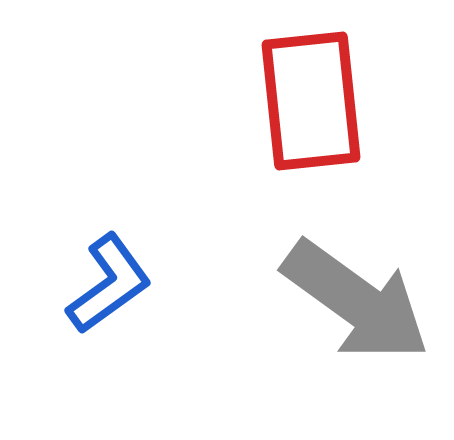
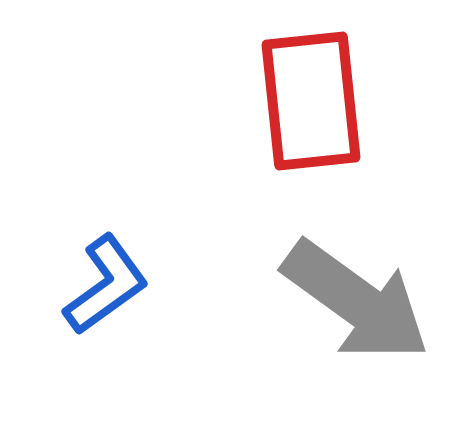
blue L-shape: moved 3 px left, 1 px down
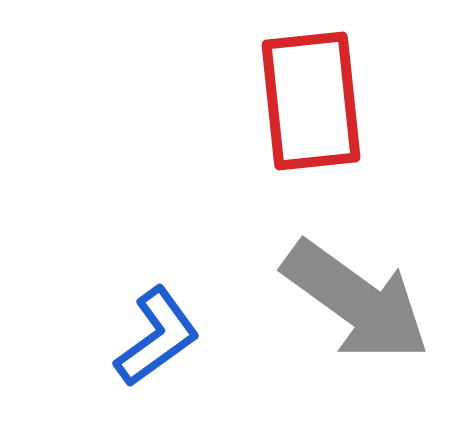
blue L-shape: moved 51 px right, 52 px down
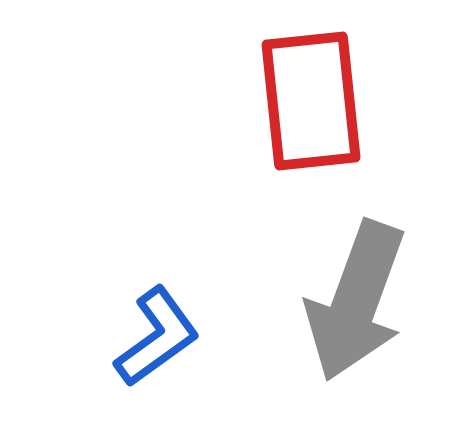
gray arrow: rotated 74 degrees clockwise
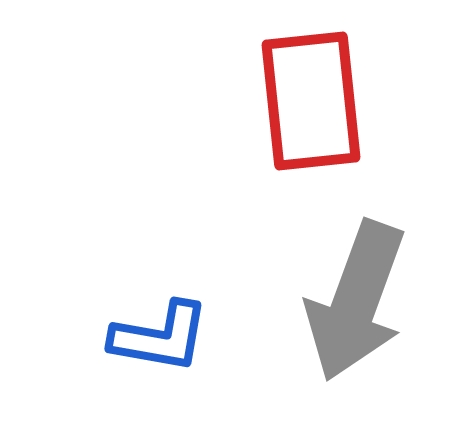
blue L-shape: moved 3 px right; rotated 46 degrees clockwise
